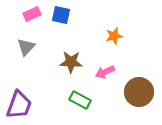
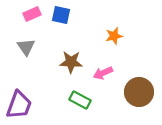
gray triangle: rotated 18 degrees counterclockwise
pink arrow: moved 2 px left, 1 px down
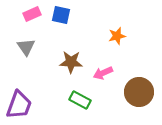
orange star: moved 3 px right
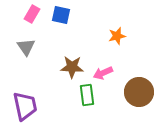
pink rectangle: rotated 36 degrees counterclockwise
brown star: moved 1 px right, 5 px down
green rectangle: moved 7 px right, 5 px up; rotated 55 degrees clockwise
purple trapezoid: moved 6 px right, 1 px down; rotated 32 degrees counterclockwise
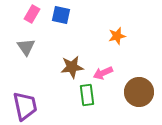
brown star: rotated 10 degrees counterclockwise
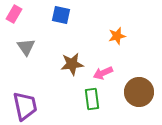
pink rectangle: moved 18 px left
brown star: moved 3 px up
green rectangle: moved 5 px right, 4 px down
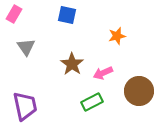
blue square: moved 6 px right
brown star: rotated 30 degrees counterclockwise
brown circle: moved 1 px up
green rectangle: moved 3 px down; rotated 70 degrees clockwise
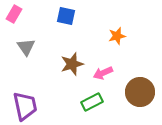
blue square: moved 1 px left, 1 px down
brown star: rotated 20 degrees clockwise
brown circle: moved 1 px right, 1 px down
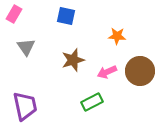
orange star: rotated 18 degrees clockwise
brown star: moved 1 px right, 4 px up
pink arrow: moved 4 px right, 1 px up
brown circle: moved 21 px up
